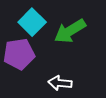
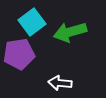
cyan square: rotated 8 degrees clockwise
green arrow: moved 1 px down; rotated 16 degrees clockwise
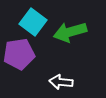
cyan square: moved 1 px right; rotated 16 degrees counterclockwise
white arrow: moved 1 px right, 1 px up
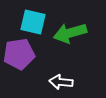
cyan square: rotated 24 degrees counterclockwise
green arrow: moved 1 px down
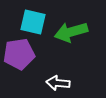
green arrow: moved 1 px right, 1 px up
white arrow: moved 3 px left, 1 px down
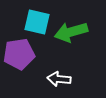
cyan square: moved 4 px right
white arrow: moved 1 px right, 4 px up
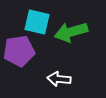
purple pentagon: moved 3 px up
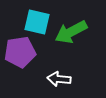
green arrow: rotated 12 degrees counterclockwise
purple pentagon: moved 1 px right, 1 px down
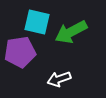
white arrow: rotated 25 degrees counterclockwise
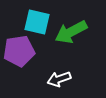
purple pentagon: moved 1 px left, 1 px up
